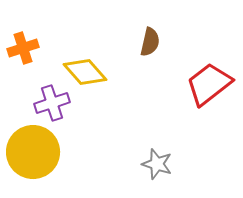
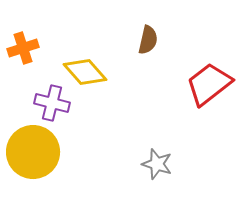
brown semicircle: moved 2 px left, 2 px up
purple cross: rotated 32 degrees clockwise
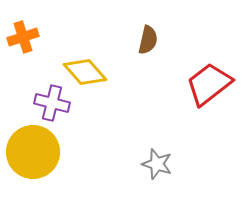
orange cross: moved 11 px up
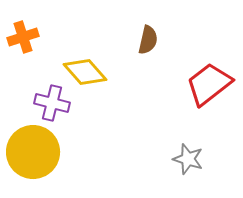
gray star: moved 31 px right, 5 px up
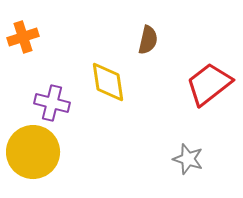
yellow diamond: moved 23 px right, 10 px down; rotated 33 degrees clockwise
